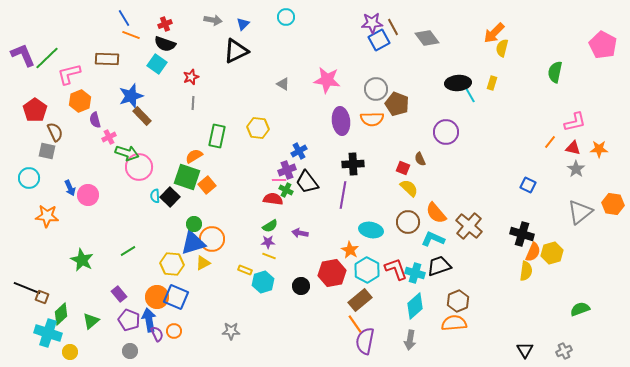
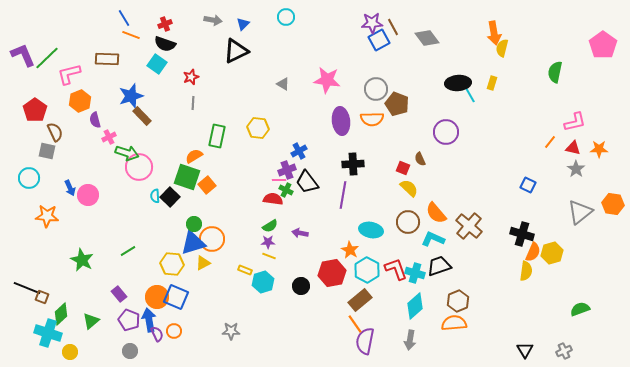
orange arrow at (494, 33): rotated 55 degrees counterclockwise
pink pentagon at (603, 45): rotated 8 degrees clockwise
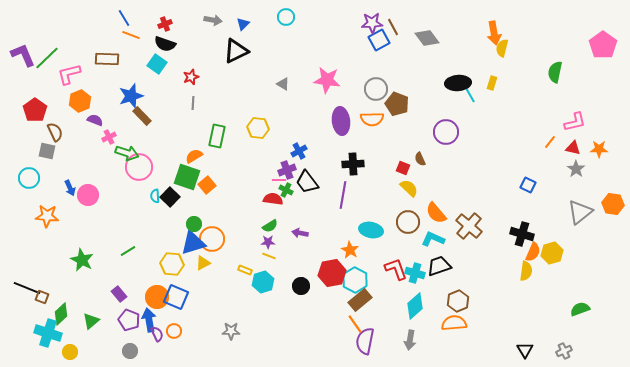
purple semicircle at (95, 120): rotated 126 degrees clockwise
cyan hexagon at (367, 270): moved 12 px left, 10 px down
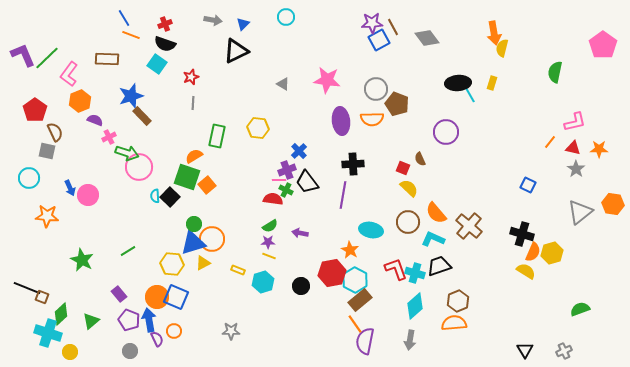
pink L-shape at (69, 74): rotated 40 degrees counterclockwise
blue cross at (299, 151): rotated 14 degrees counterclockwise
yellow rectangle at (245, 270): moved 7 px left
yellow semicircle at (526, 271): rotated 66 degrees counterclockwise
purple semicircle at (157, 334): moved 5 px down
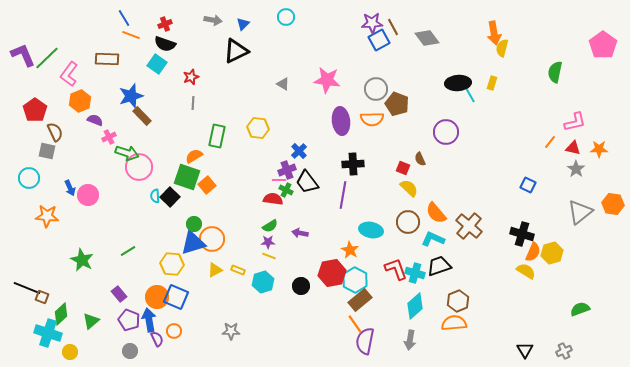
yellow triangle at (203, 263): moved 12 px right, 7 px down
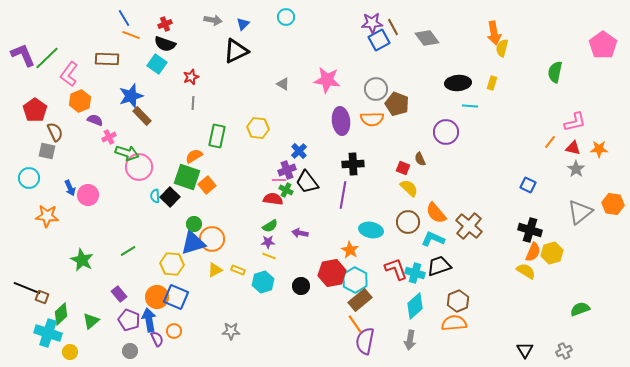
cyan line at (470, 95): moved 11 px down; rotated 56 degrees counterclockwise
black cross at (522, 234): moved 8 px right, 4 px up
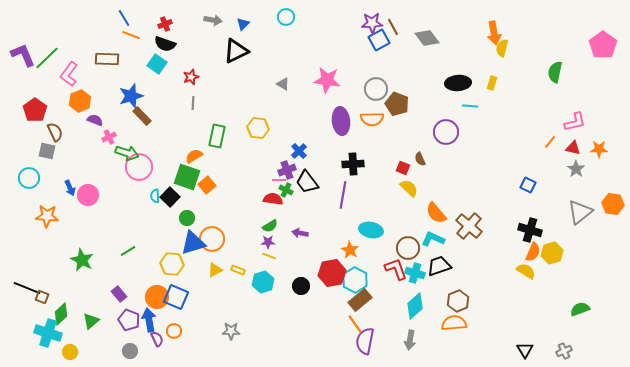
brown circle at (408, 222): moved 26 px down
green circle at (194, 224): moved 7 px left, 6 px up
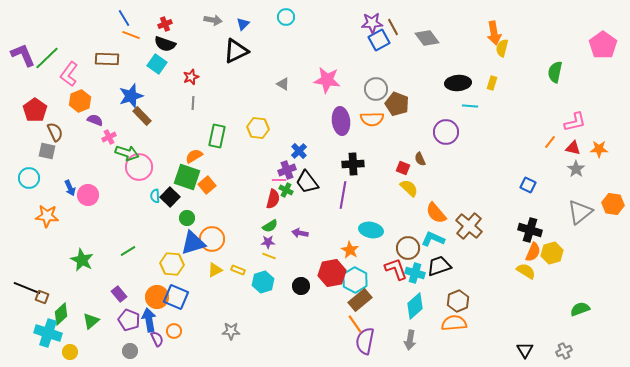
red semicircle at (273, 199): rotated 96 degrees clockwise
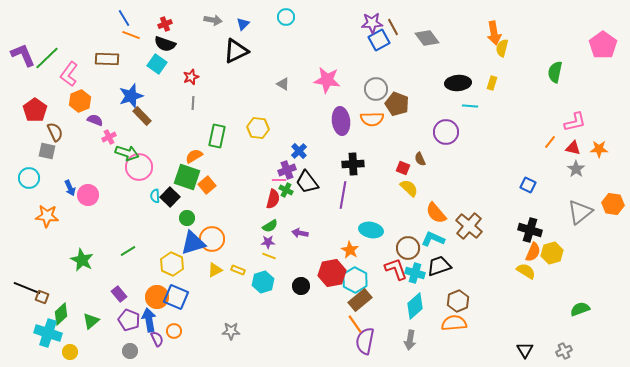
yellow hexagon at (172, 264): rotated 20 degrees clockwise
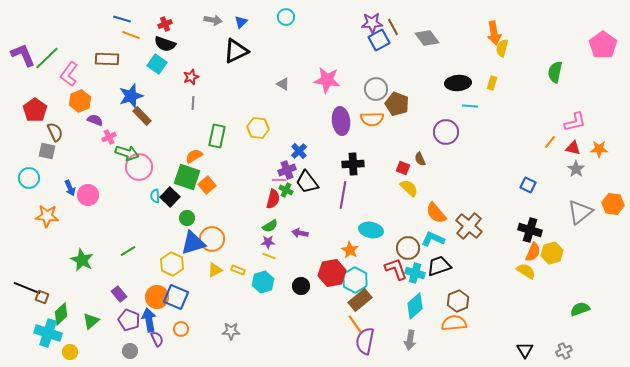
blue line at (124, 18): moved 2 px left, 1 px down; rotated 42 degrees counterclockwise
blue triangle at (243, 24): moved 2 px left, 2 px up
orange circle at (174, 331): moved 7 px right, 2 px up
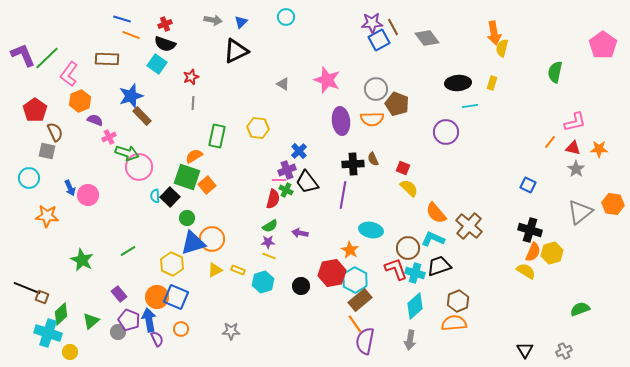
pink star at (327, 80): rotated 12 degrees clockwise
cyan line at (470, 106): rotated 14 degrees counterclockwise
brown semicircle at (420, 159): moved 47 px left
gray circle at (130, 351): moved 12 px left, 19 px up
